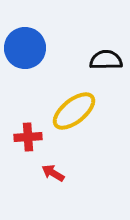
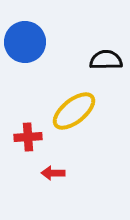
blue circle: moved 6 px up
red arrow: rotated 30 degrees counterclockwise
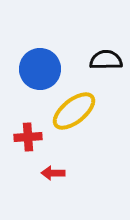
blue circle: moved 15 px right, 27 px down
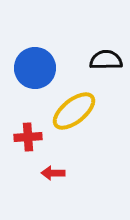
blue circle: moved 5 px left, 1 px up
